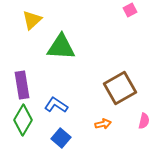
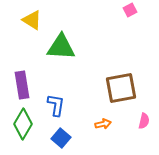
yellow triangle: rotated 45 degrees counterclockwise
brown square: moved 1 px right; rotated 20 degrees clockwise
blue L-shape: rotated 65 degrees clockwise
green diamond: moved 4 px down
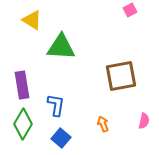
brown square: moved 12 px up
orange arrow: rotated 98 degrees counterclockwise
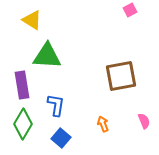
green triangle: moved 14 px left, 9 px down
pink semicircle: rotated 35 degrees counterclockwise
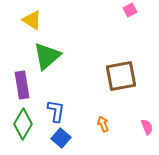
green triangle: rotated 44 degrees counterclockwise
blue L-shape: moved 6 px down
pink semicircle: moved 3 px right, 6 px down
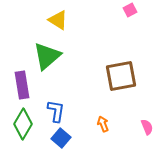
yellow triangle: moved 26 px right
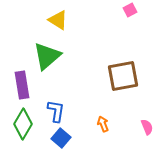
brown square: moved 2 px right
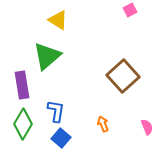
brown square: rotated 32 degrees counterclockwise
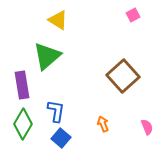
pink square: moved 3 px right, 5 px down
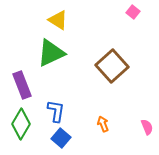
pink square: moved 3 px up; rotated 24 degrees counterclockwise
green triangle: moved 4 px right, 3 px up; rotated 16 degrees clockwise
brown square: moved 11 px left, 10 px up
purple rectangle: rotated 12 degrees counterclockwise
green diamond: moved 2 px left
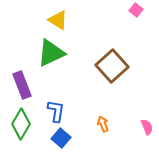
pink square: moved 3 px right, 2 px up
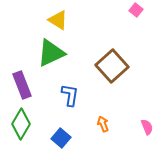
blue L-shape: moved 14 px right, 16 px up
